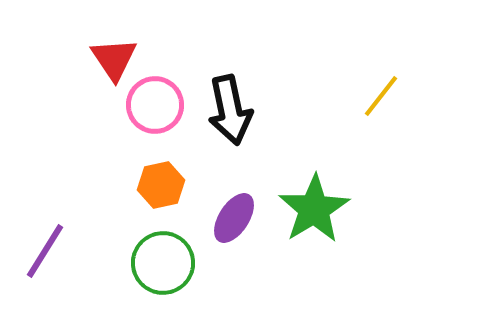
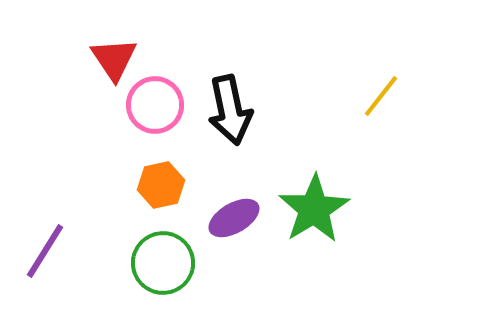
purple ellipse: rotated 27 degrees clockwise
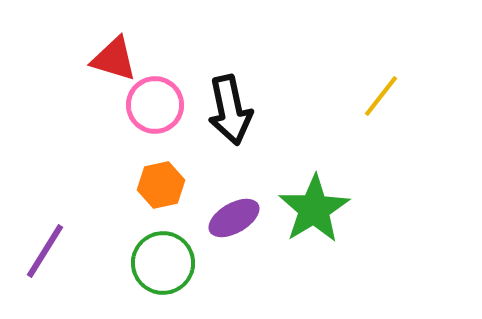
red triangle: rotated 39 degrees counterclockwise
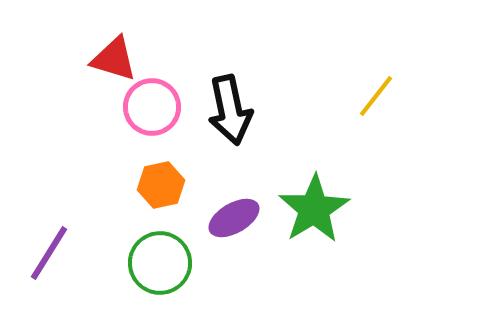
yellow line: moved 5 px left
pink circle: moved 3 px left, 2 px down
purple line: moved 4 px right, 2 px down
green circle: moved 3 px left
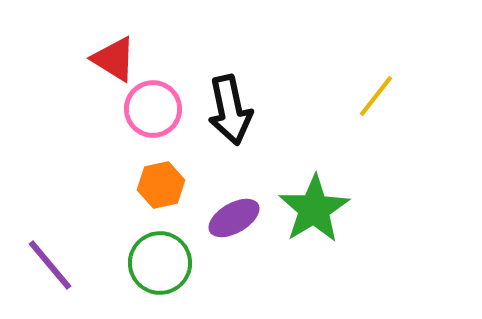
red triangle: rotated 15 degrees clockwise
pink circle: moved 1 px right, 2 px down
purple line: moved 1 px right, 12 px down; rotated 72 degrees counterclockwise
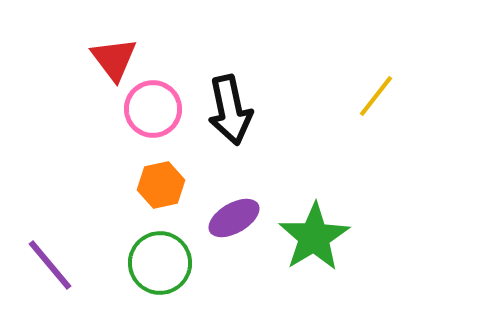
red triangle: rotated 21 degrees clockwise
green star: moved 28 px down
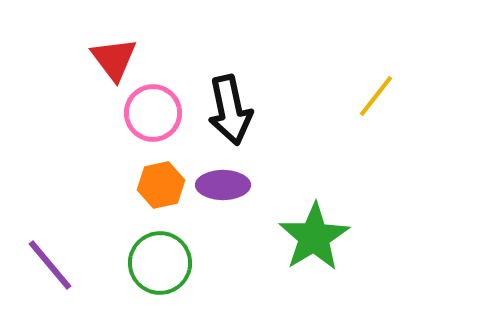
pink circle: moved 4 px down
purple ellipse: moved 11 px left, 33 px up; rotated 30 degrees clockwise
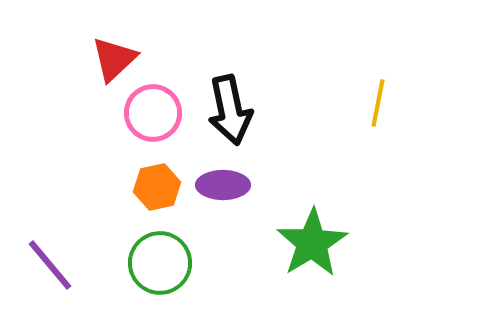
red triangle: rotated 24 degrees clockwise
yellow line: moved 2 px right, 7 px down; rotated 27 degrees counterclockwise
orange hexagon: moved 4 px left, 2 px down
green star: moved 2 px left, 6 px down
